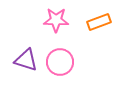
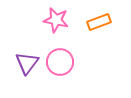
pink star: rotated 10 degrees clockwise
purple triangle: moved 1 px right, 3 px down; rotated 50 degrees clockwise
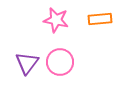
orange rectangle: moved 1 px right, 3 px up; rotated 15 degrees clockwise
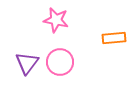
orange rectangle: moved 14 px right, 19 px down
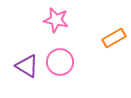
orange rectangle: rotated 25 degrees counterclockwise
purple triangle: moved 3 px down; rotated 35 degrees counterclockwise
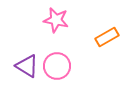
orange rectangle: moved 7 px left, 1 px up
pink circle: moved 3 px left, 4 px down
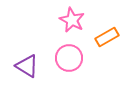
pink star: moved 16 px right; rotated 15 degrees clockwise
pink circle: moved 12 px right, 8 px up
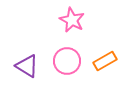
orange rectangle: moved 2 px left, 24 px down
pink circle: moved 2 px left, 3 px down
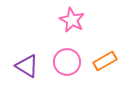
pink circle: moved 1 px down
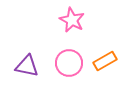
pink circle: moved 2 px right, 1 px down
purple triangle: rotated 20 degrees counterclockwise
